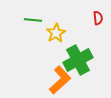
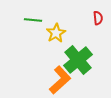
green cross: rotated 12 degrees counterclockwise
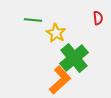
yellow star: rotated 12 degrees counterclockwise
green cross: moved 4 px left, 2 px up
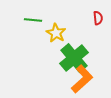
orange L-shape: moved 22 px right, 1 px up
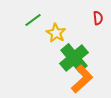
green line: rotated 42 degrees counterclockwise
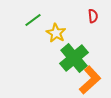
red semicircle: moved 5 px left, 2 px up
orange L-shape: moved 8 px right, 1 px down
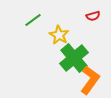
red semicircle: rotated 80 degrees clockwise
yellow star: moved 3 px right, 2 px down
orange L-shape: rotated 12 degrees counterclockwise
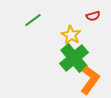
yellow star: moved 12 px right
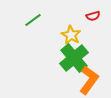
orange L-shape: moved 1 px left
